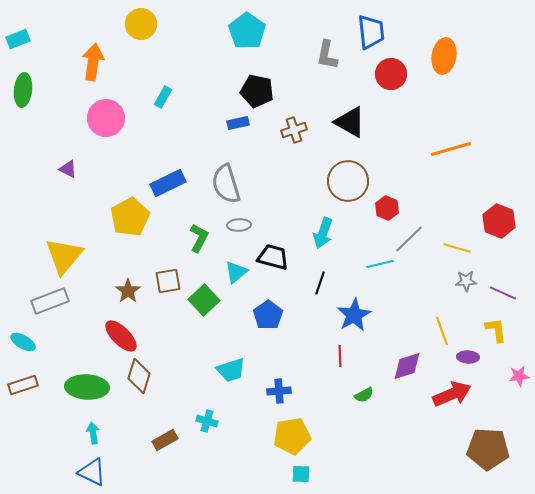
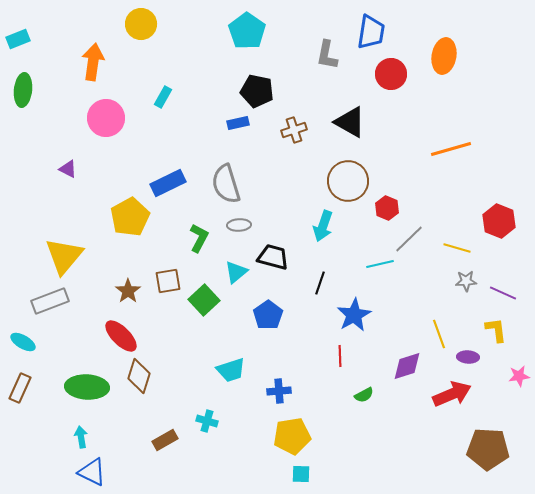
blue trapezoid at (371, 32): rotated 15 degrees clockwise
cyan arrow at (323, 233): moved 7 px up
yellow line at (442, 331): moved 3 px left, 3 px down
brown rectangle at (23, 385): moved 3 px left, 3 px down; rotated 48 degrees counterclockwise
cyan arrow at (93, 433): moved 12 px left, 4 px down
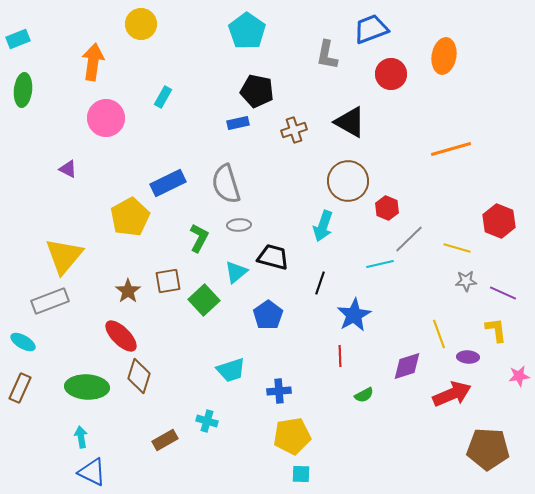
blue trapezoid at (371, 32): moved 3 px up; rotated 120 degrees counterclockwise
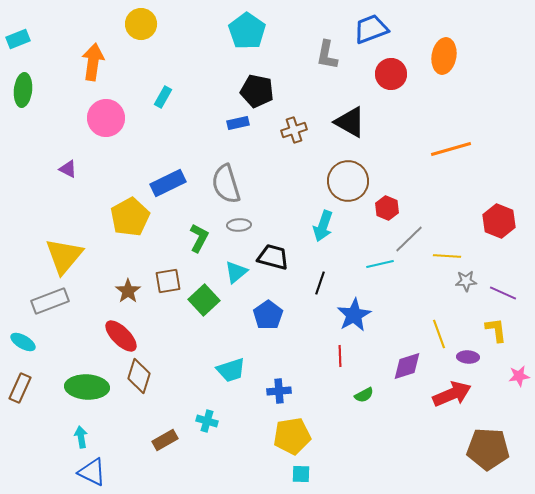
yellow line at (457, 248): moved 10 px left, 8 px down; rotated 12 degrees counterclockwise
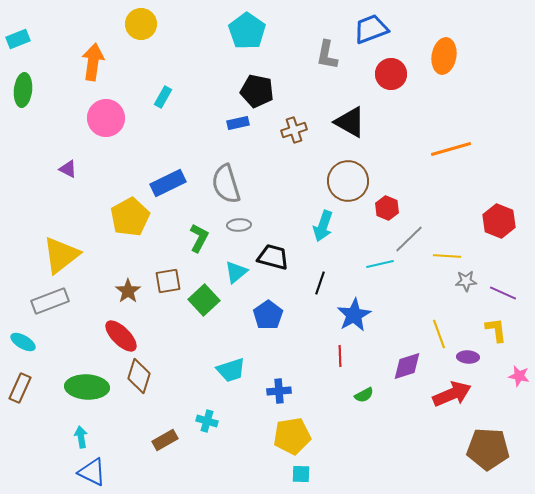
yellow triangle at (64, 256): moved 3 px left, 1 px up; rotated 12 degrees clockwise
pink star at (519, 376): rotated 20 degrees clockwise
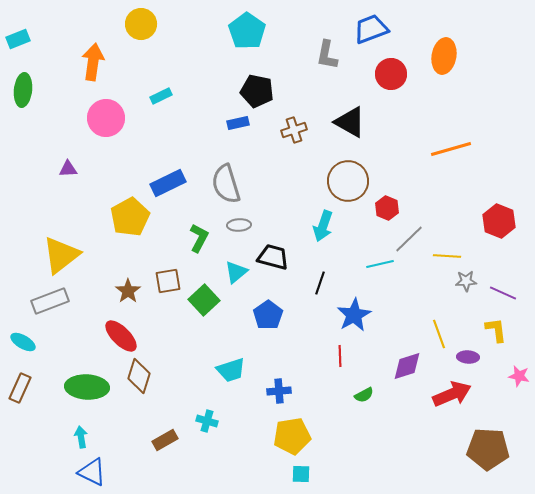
cyan rectangle at (163, 97): moved 2 px left, 1 px up; rotated 35 degrees clockwise
purple triangle at (68, 169): rotated 30 degrees counterclockwise
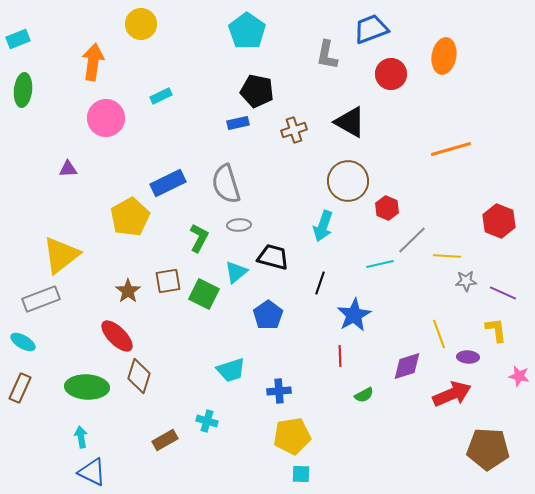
gray line at (409, 239): moved 3 px right, 1 px down
green square at (204, 300): moved 6 px up; rotated 20 degrees counterclockwise
gray rectangle at (50, 301): moved 9 px left, 2 px up
red ellipse at (121, 336): moved 4 px left
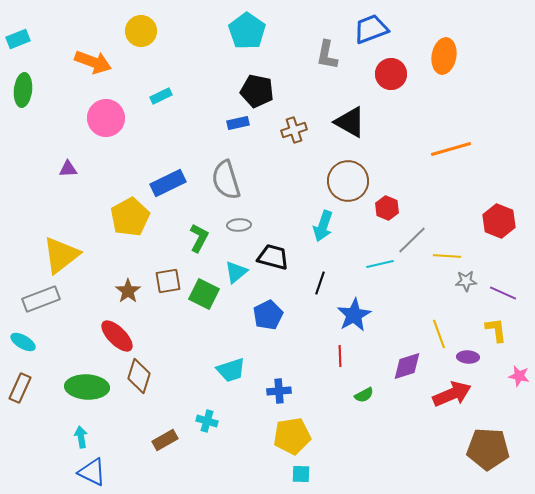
yellow circle at (141, 24): moved 7 px down
orange arrow at (93, 62): rotated 102 degrees clockwise
gray semicircle at (226, 184): moved 4 px up
blue pentagon at (268, 315): rotated 8 degrees clockwise
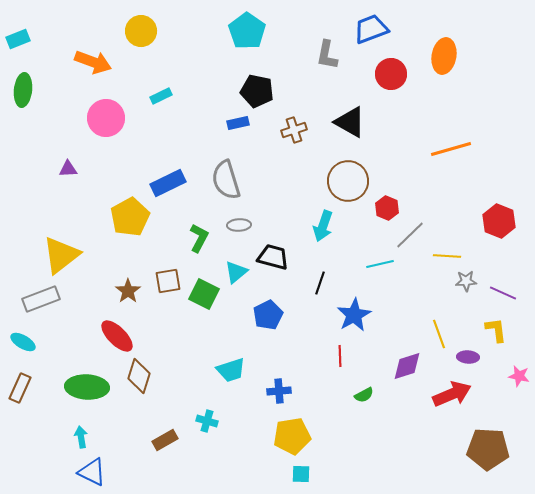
gray line at (412, 240): moved 2 px left, 5 px up
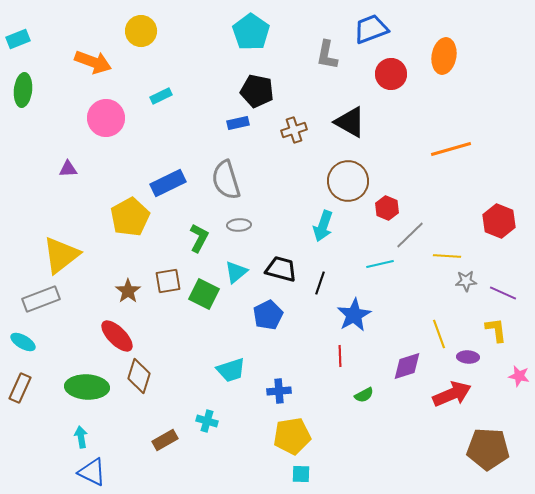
cyan pentagon at (247, 31): moved 4 px right, 1 px down
black trapezoid at (273, 257): moved 8 px right, 12 px down
